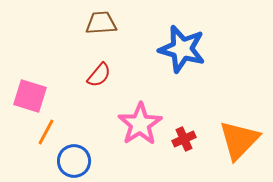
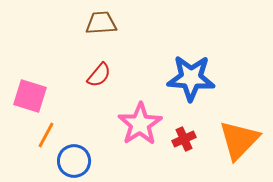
blue star: moved 9 px right, 29 px down; rotated 12 degrees counterclockwise
orange line: moved 3 px down
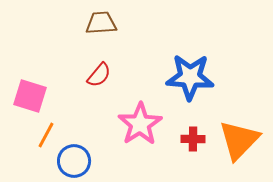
blue star: moved 1 px left, 1 px up
red cross: moved 9 px right; rotated 25 degrees clockwise
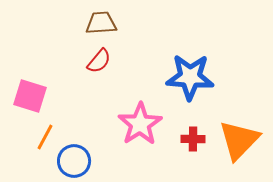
red semicircle: moved 14 px up
orange line: moved 1 px left, 2 px down
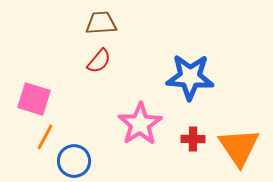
pink square: moved 4 px right, 3 px down
orange triangle: moved 7 px down; rotated 18 degrees counterclockwise
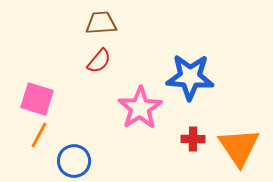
pink square: moved 3 px right
pink star: moved 16 px up
orange line: moved 6 px left, 2 px up
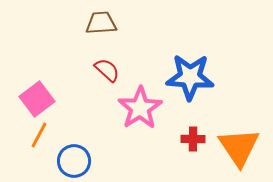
red semicircle: moved 8 px right, 9 px down; rotated 88 degrees counterclockwise
pink square: rotated 36 degrees clockwise
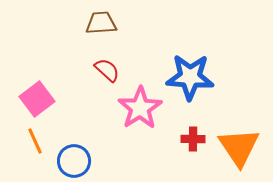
orange line: moved 4 px left, 6 px down; rotated 52 degrees counterclockwise
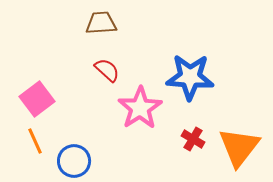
red cross: rotated 30 degrees clockwise
orange triangle: rotated 12 degrees clockwise
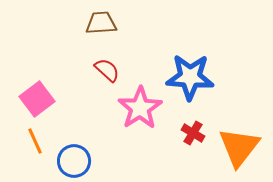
red cross: moved 6 px up
